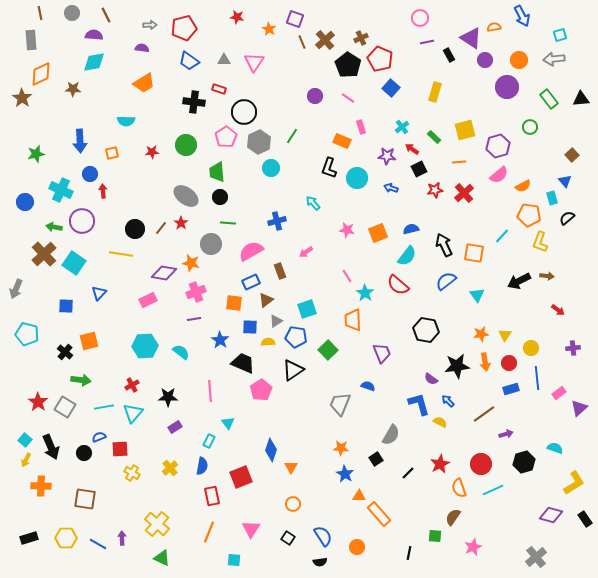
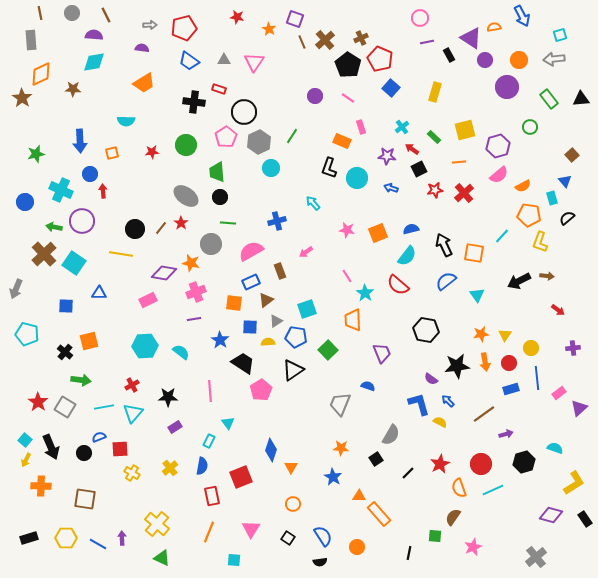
blue triangle at (99, 293): rotated 49 degrees clockwise
black trapezoid at (243, 363): rotated 10 degrees clockwise
blue star at (345, 474): moved 12 px left, 3 px down
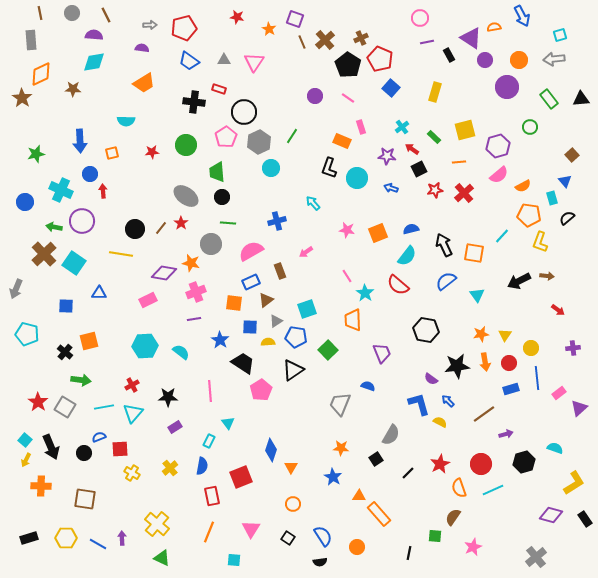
black circle at (220, 197): moved 2 px right
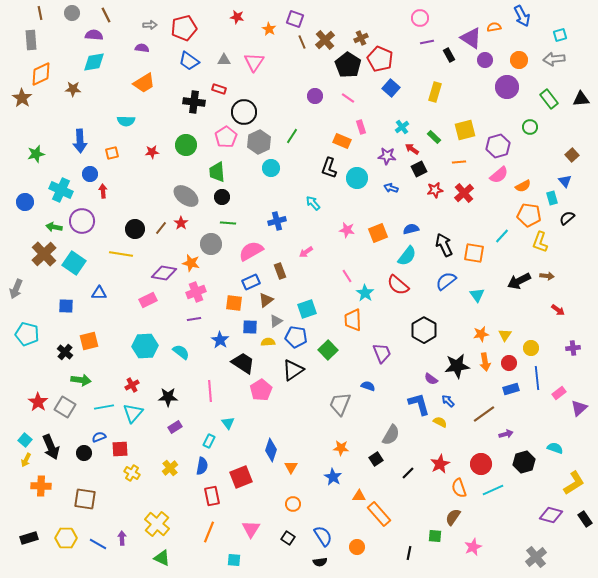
black hexagon at (426, 330): moved 2 px left; rotated 20 degrees clockwise
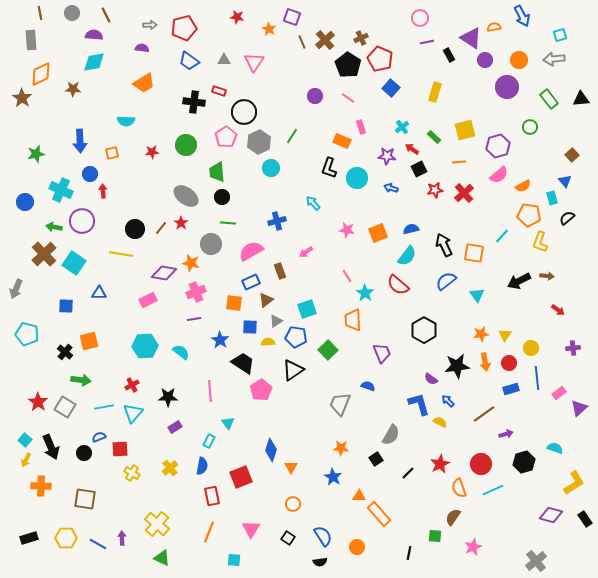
purple square at (295, 19): moved 3 px left, 2 px up
red rectangle at (219, 89): moved 2 px down
gray cross at (536, 557): moved 4 px down
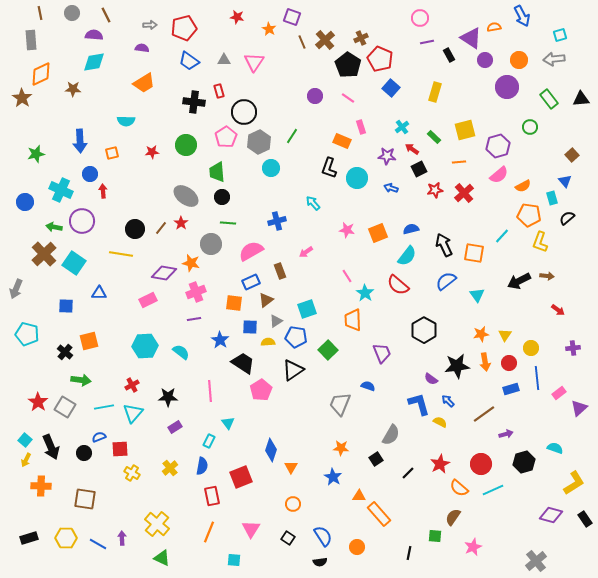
red rectangle at (219, 91): rotated 56 degrees clockwise
orange semicircle at (459, 488): rotated 30 degrees counterclockwise
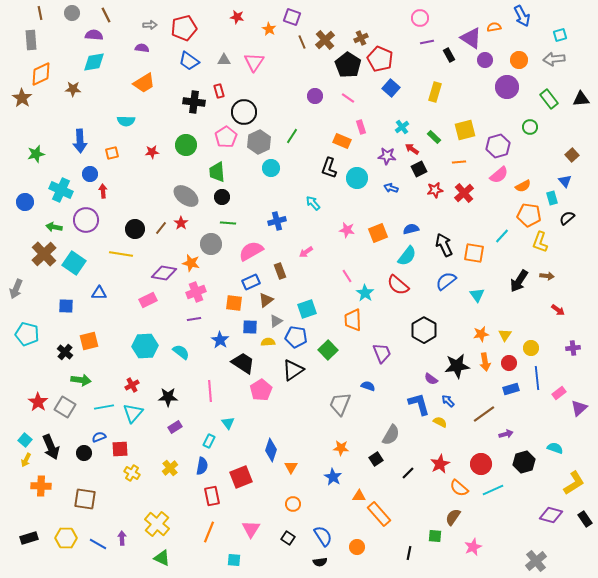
purple circle at (82, 221): moved 4 px right, 1 px up
black arrow at (519, 281): rotated 30 degrees counterclockwise
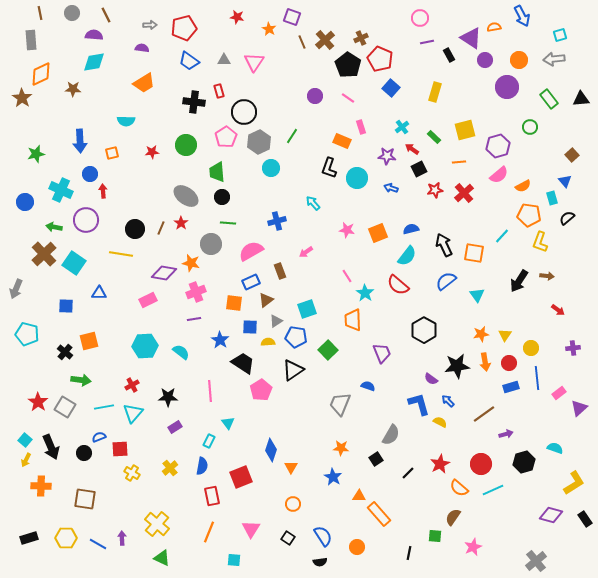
brown line at (161, 228): rotated 16 degrees counterclockwise
blue rectangle at (511, 389): moved 2 px up
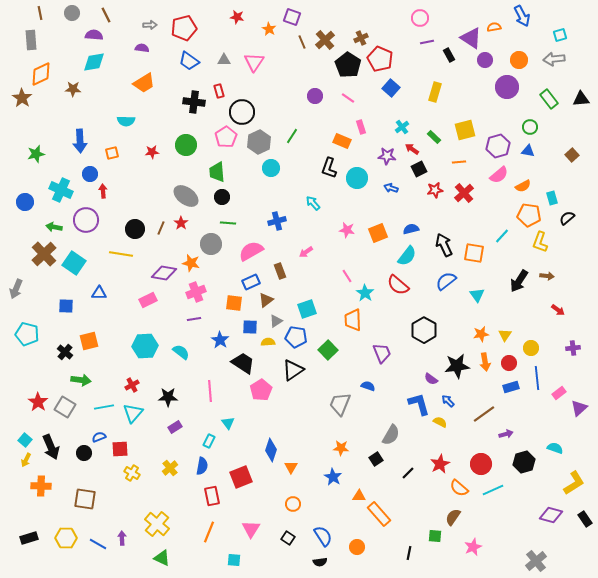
black circle at (244, 112): moved 2 px left
blue triangle at (565, 181): moved 37 px left, 30 px up; rotated 40 degrees counterclockwise
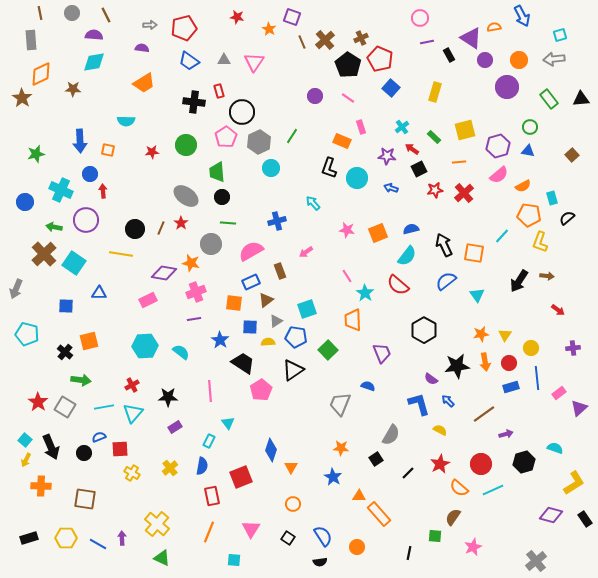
orange square at (112, 153): moved 4 px left, 3 px up; rotated 24 degrees clockwise
yellow semicircle at (440, 422): moved 8 px down
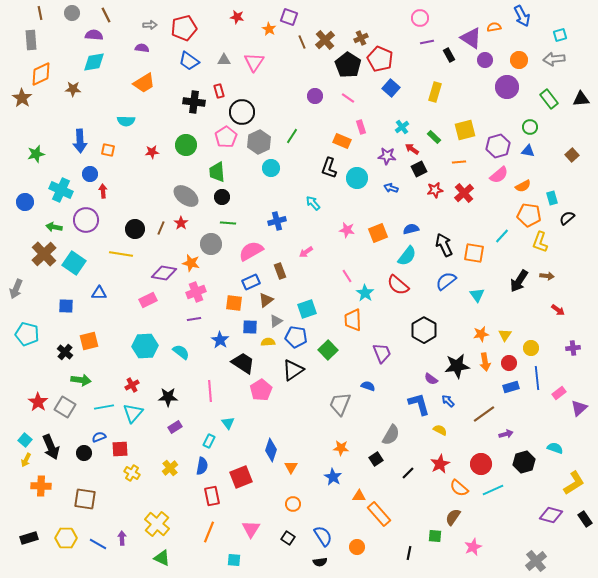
purple square at (292, 17): moved 3 px left
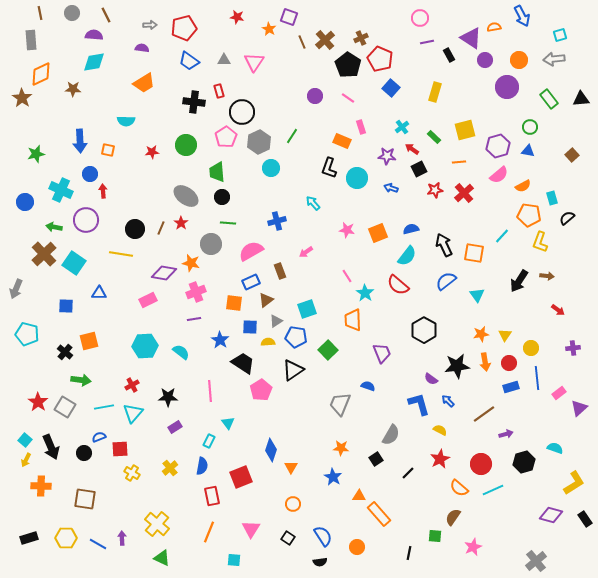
red star at (440, 464): moved 5 px up
